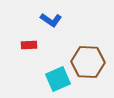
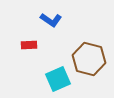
brown hexagon: moved 1 px right, 3 px up; rotated 12 degrees clockwise
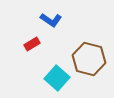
red rectangle: moved 3 px right, 1 px up; rotated 28 degrees counterclockwise
cyan square: moved 1 px left, 1 px up; rotated 25 degrees counterclockwise
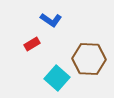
brown hexagon: rotated 12 degrees counterclockwise
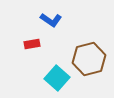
red rectangle: rotated 21 degrees clockwise
brown hexagon: rotated 16 degrees counterclockwise
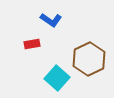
brown hexagon: rotated 12 degrees counterclockwise
